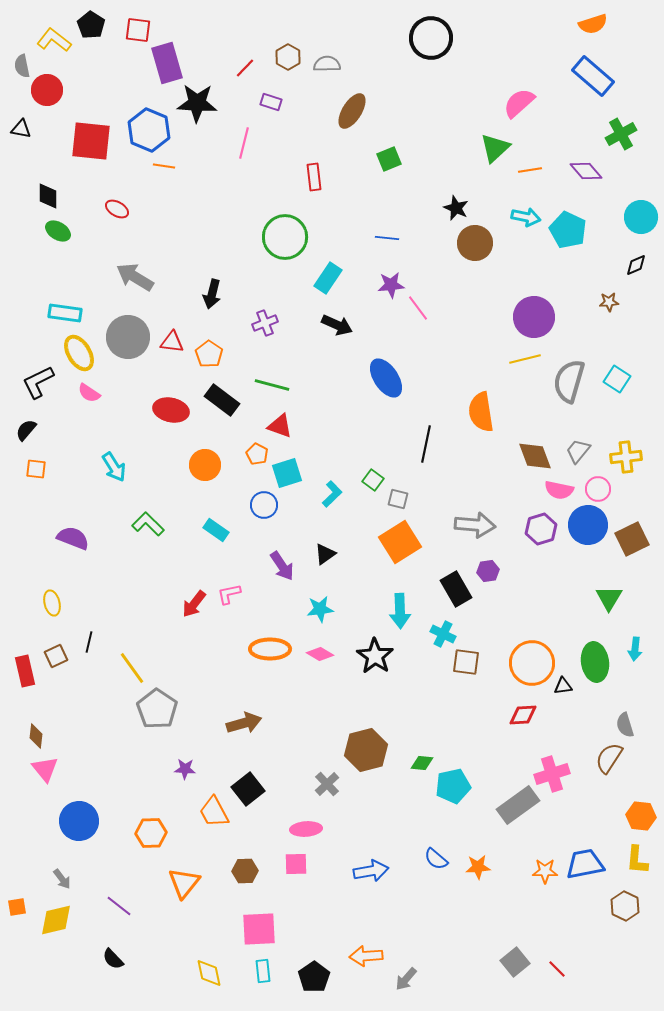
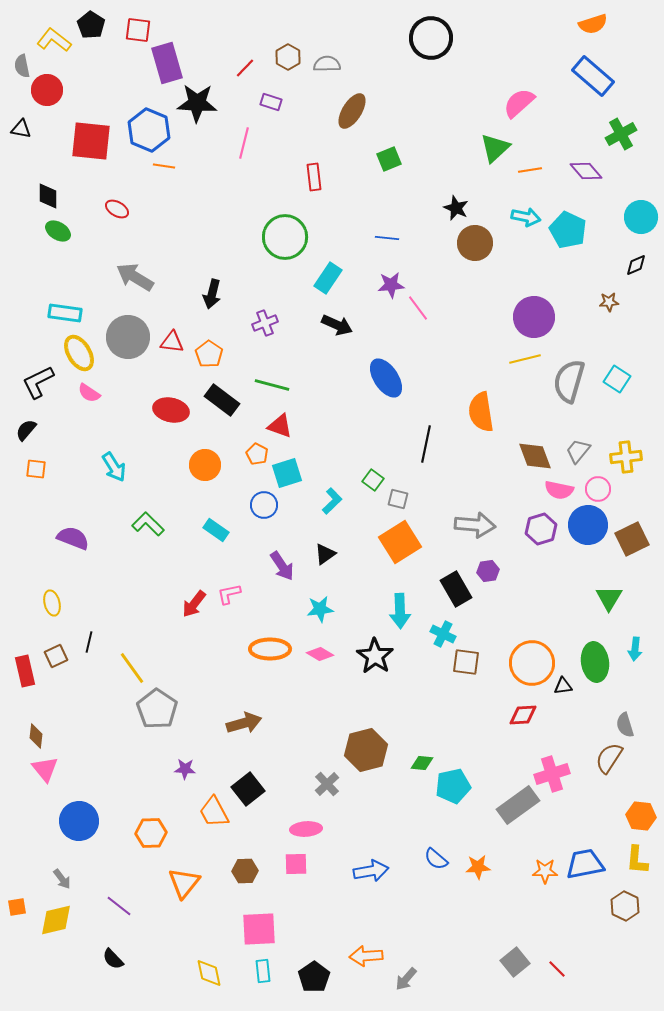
cyan L-shape at (332, 494): moved 7 px down
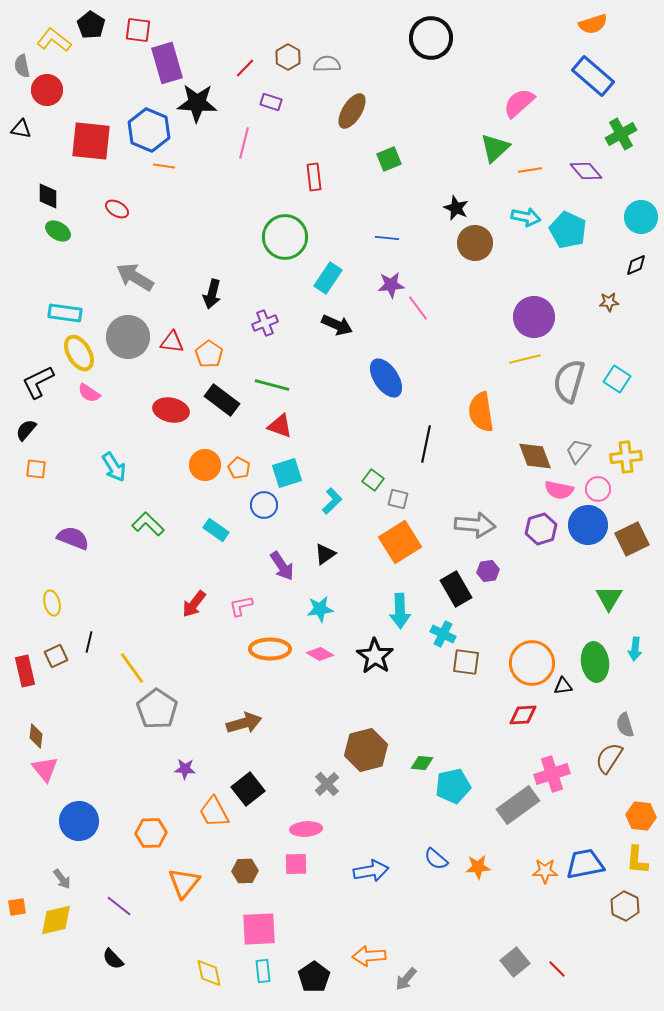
orange pentagon at (257, 454): moved 18 px left, 14 px down
pink L-shape at (229, 594): moved 12 px right, 12 px down
orange arrow at (366, 956): moved 3 px right
